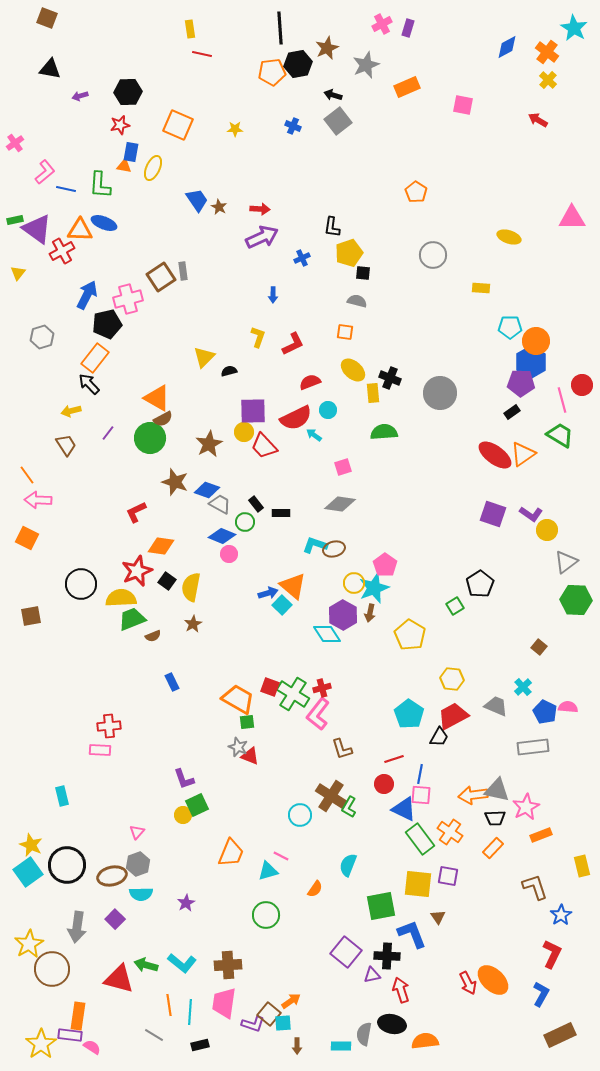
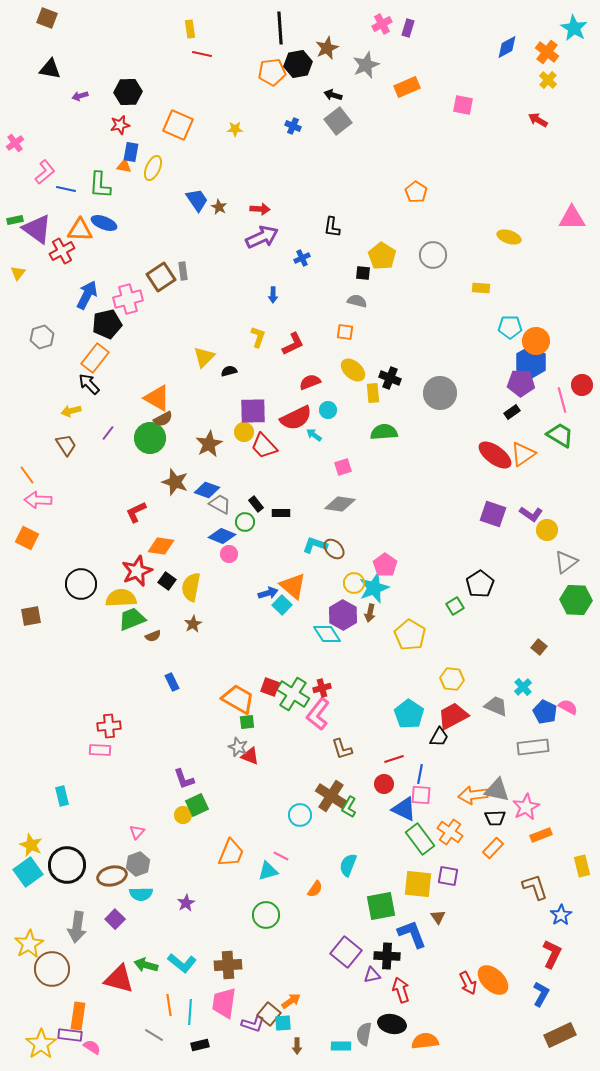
yellow pentagon at (349, 253): moved 33 px right, 3 px down; rotated 20 degrees counterclockwise
brown ellipse at (334, 549): rotated 60 degrees clockwise
pink semicircle at (568, 707): rotated 24 degrees clockwise
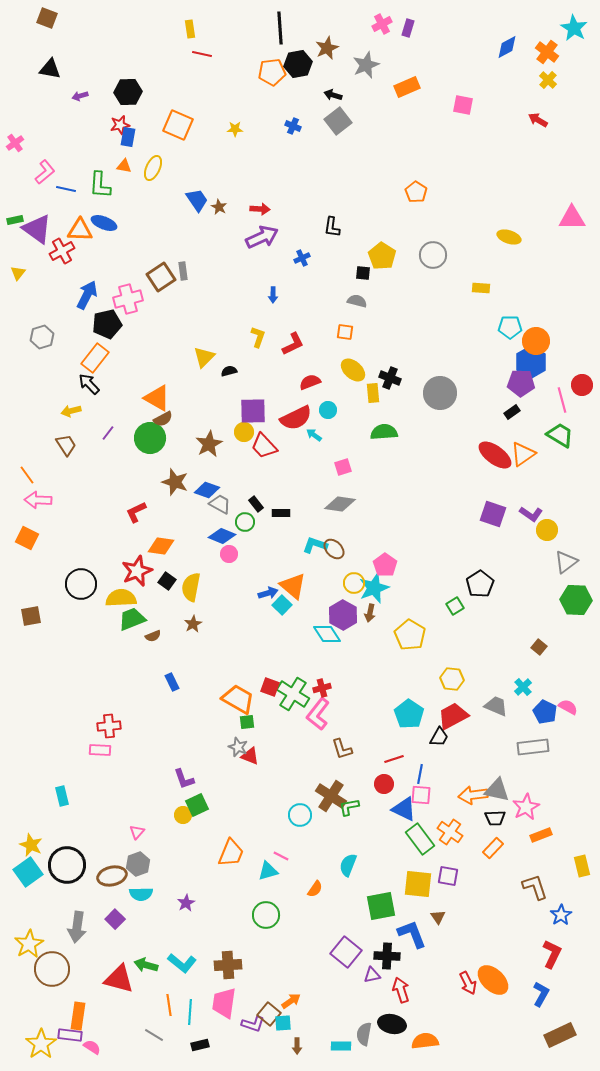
blue rectangle at (131, 152): moved 3 px left, 15 px up
green L-shape at (349, 807): rotated 50 degrees clockwise
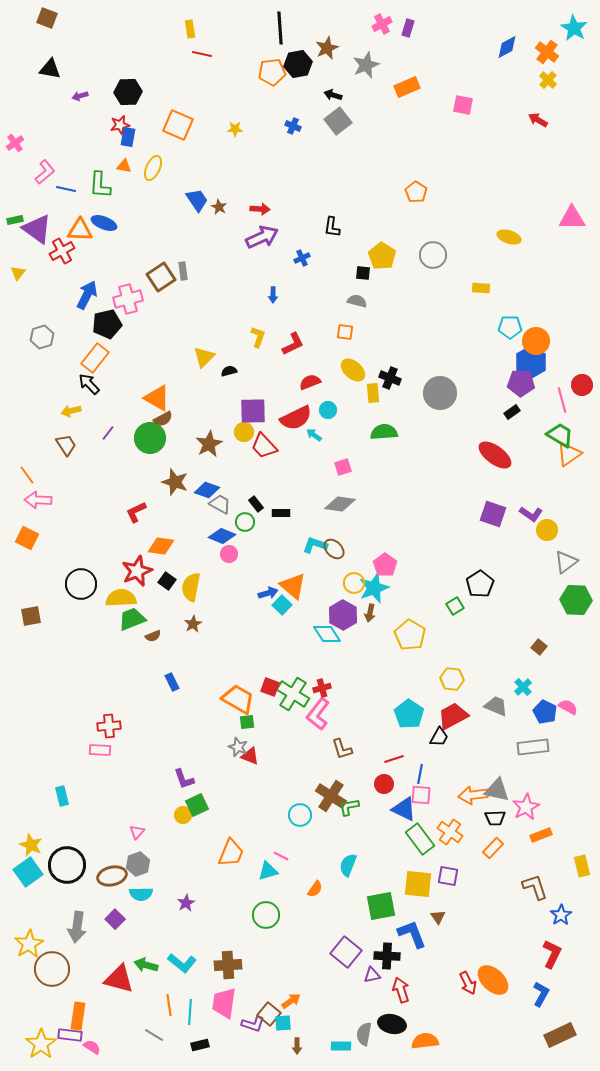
orange triangle at (523, 454): moved 46 px right
